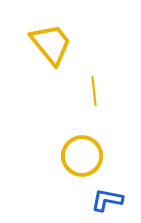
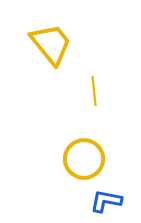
yellow circle: moved 2 px right, 3 px down
blue L-shape: moved 1 px left, 1 px down
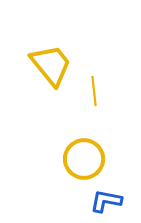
yellow trapezoid: moved 21 px down
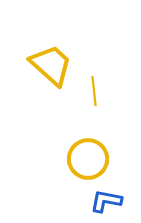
yellow trapezoid: rotated 9 degrees counterclockwise
yellow circle: moved 4 px right
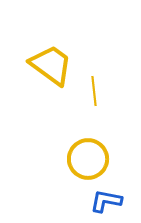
yellow trapezoid: rotated 6 degrees counterclockwise
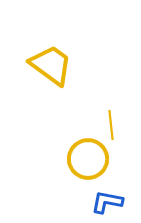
yellow line: moved 17 px right, 34 px down
blue L-shape: moved 1 px right, 1 px down
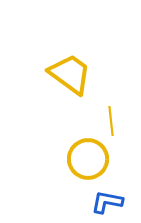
yellow trapezoid: moved 19 px right, 9 px down
yellow line: moved 4 px up
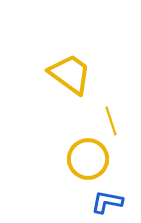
yellow line: rotated 12 degrees counterclockwise
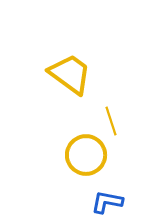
yellow circle: moved 2 px left, 4 px up
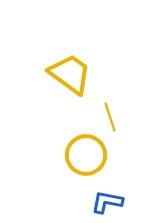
yellow line: moved 1 px left, 4 px up
